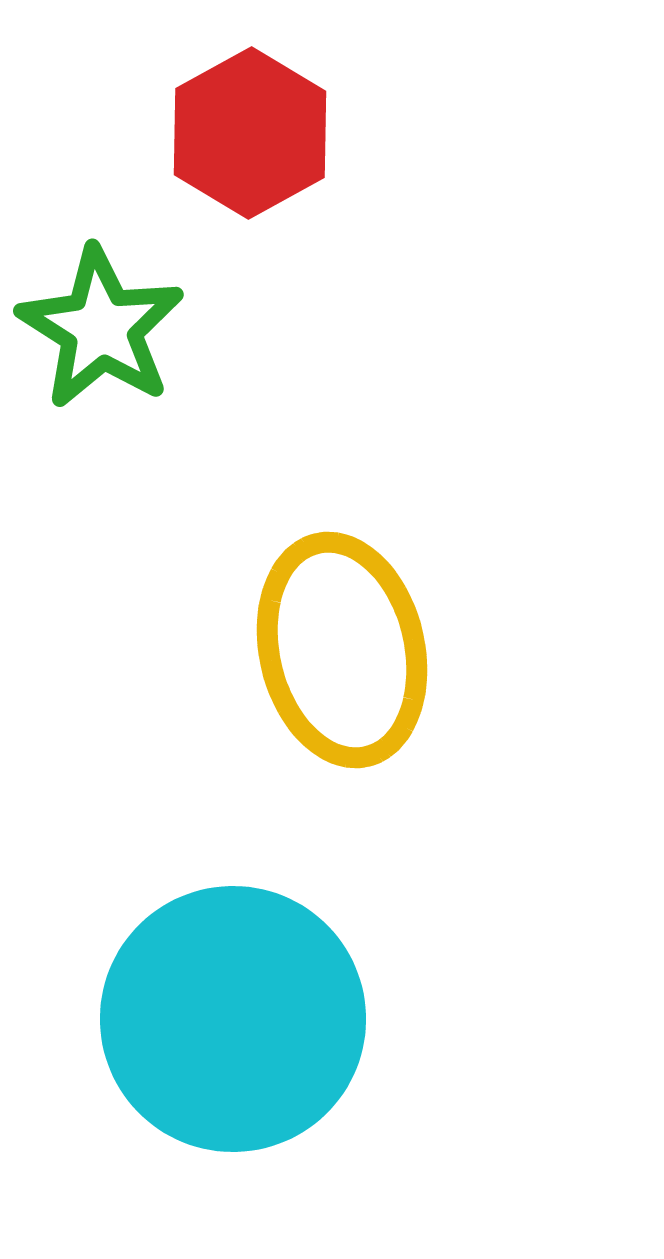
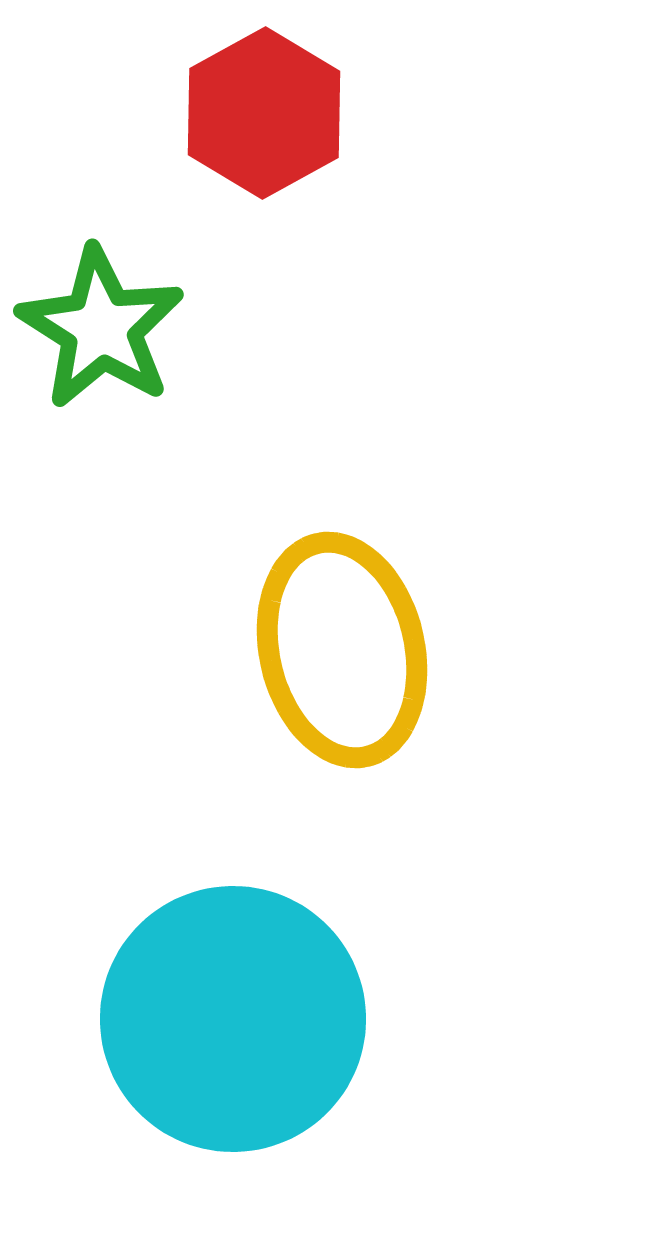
red hexagon: moved 14 px right, 20 px up
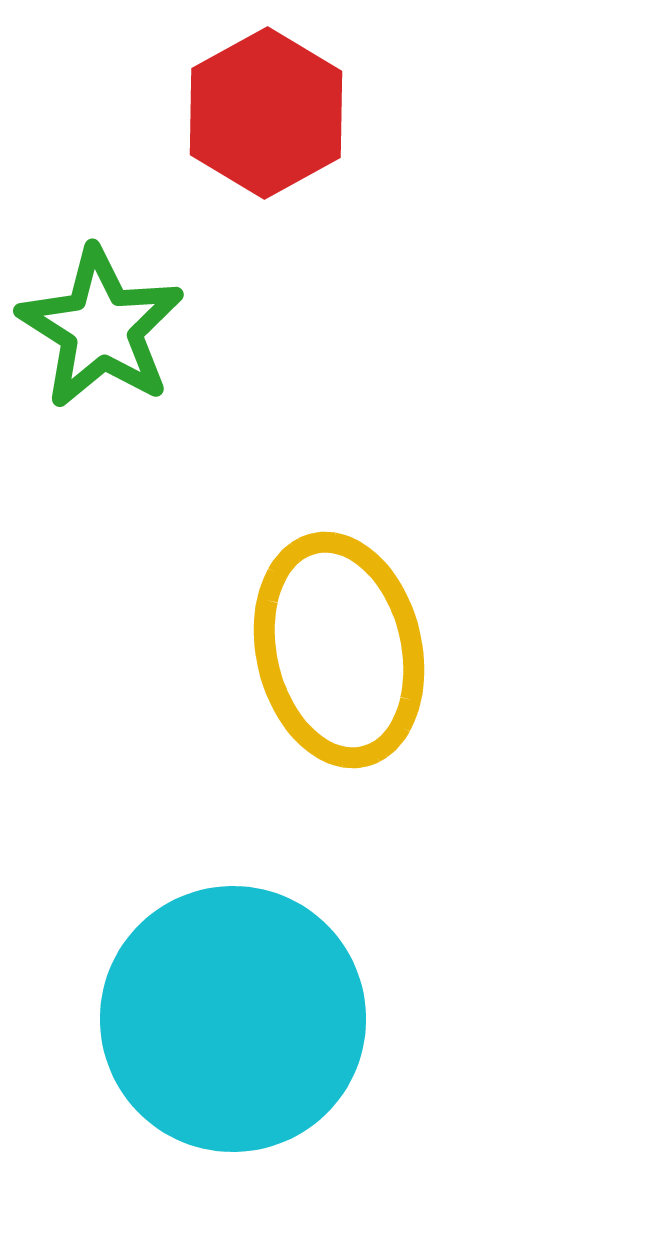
red hexagon: moved 2 px right
yellow ellipse: moved 3 px left
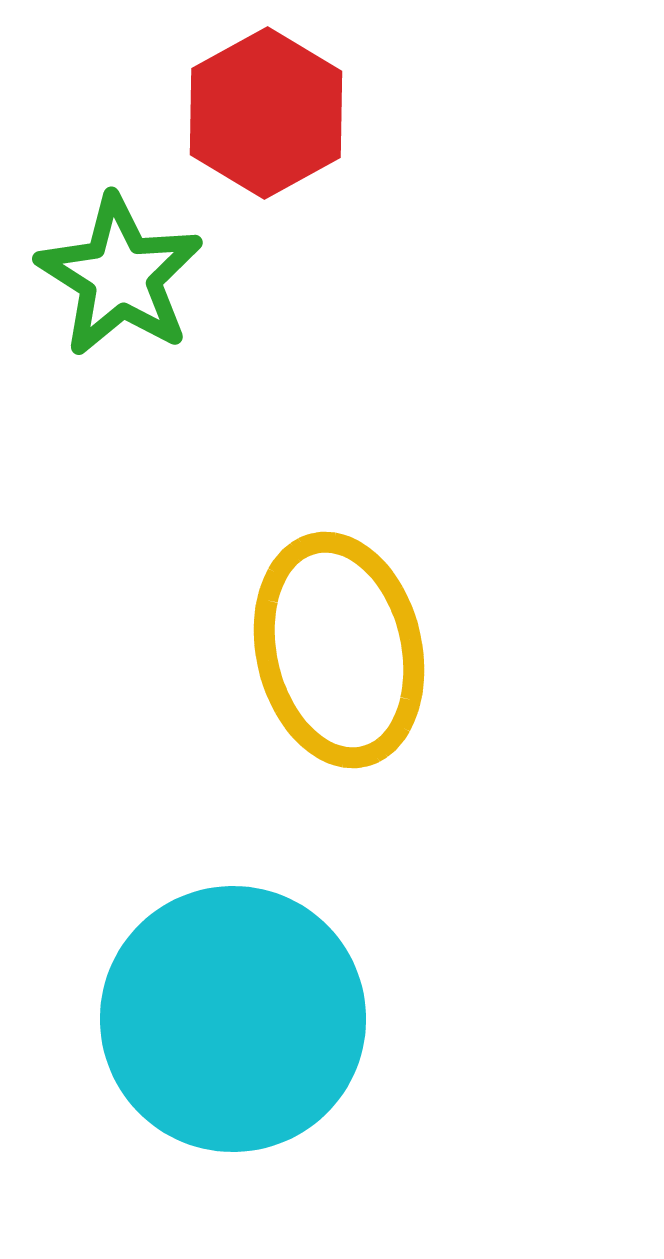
green star: moved 19 px right, 52 px up
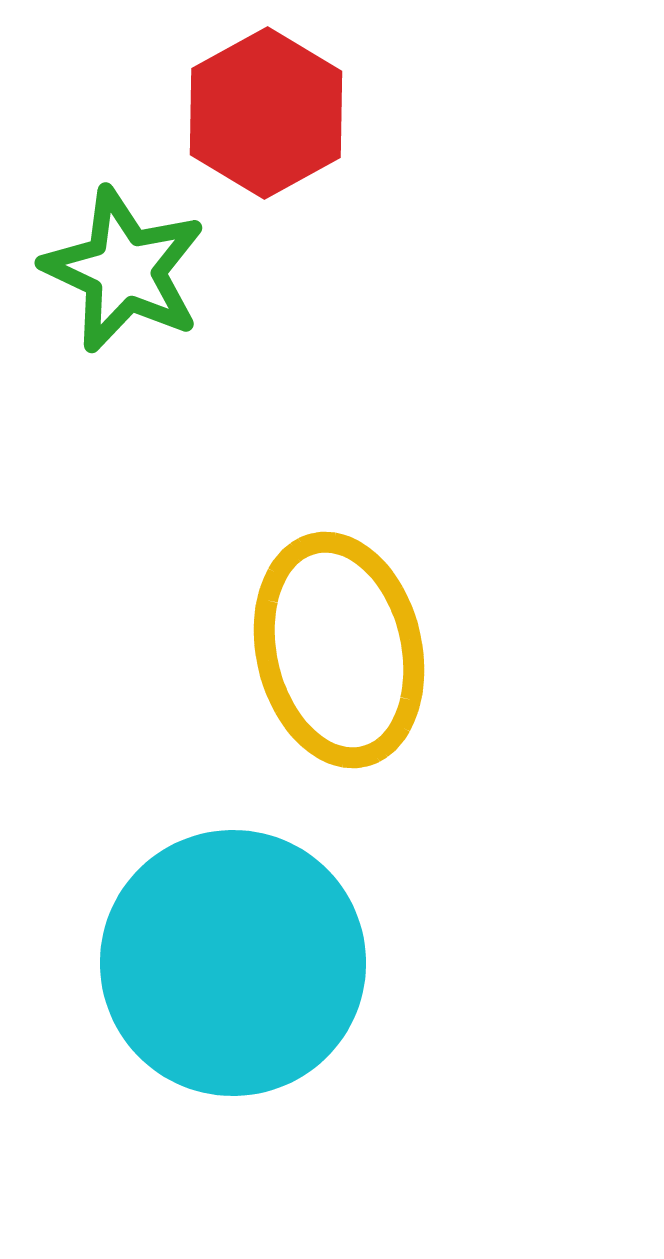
green star: moved 4 px right, 6 px up; rotated 7 degrees counterclockwise
cyan circle: moved 56 px up
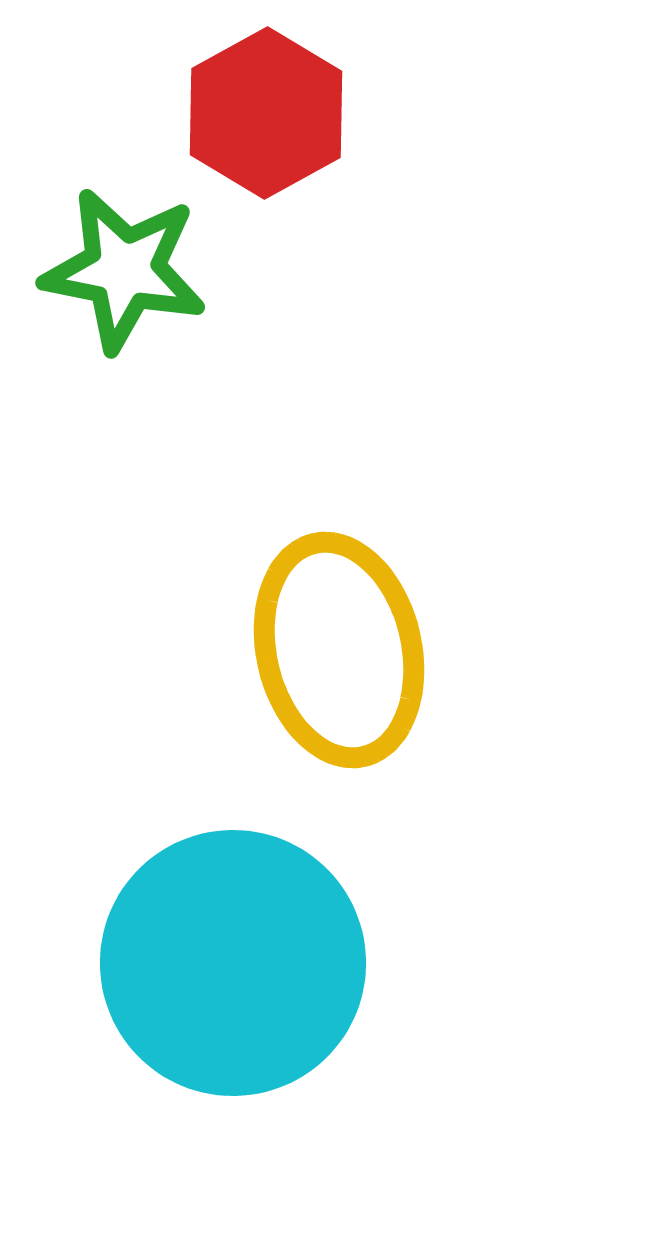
green star: rotated 14 degrees counterclockwise
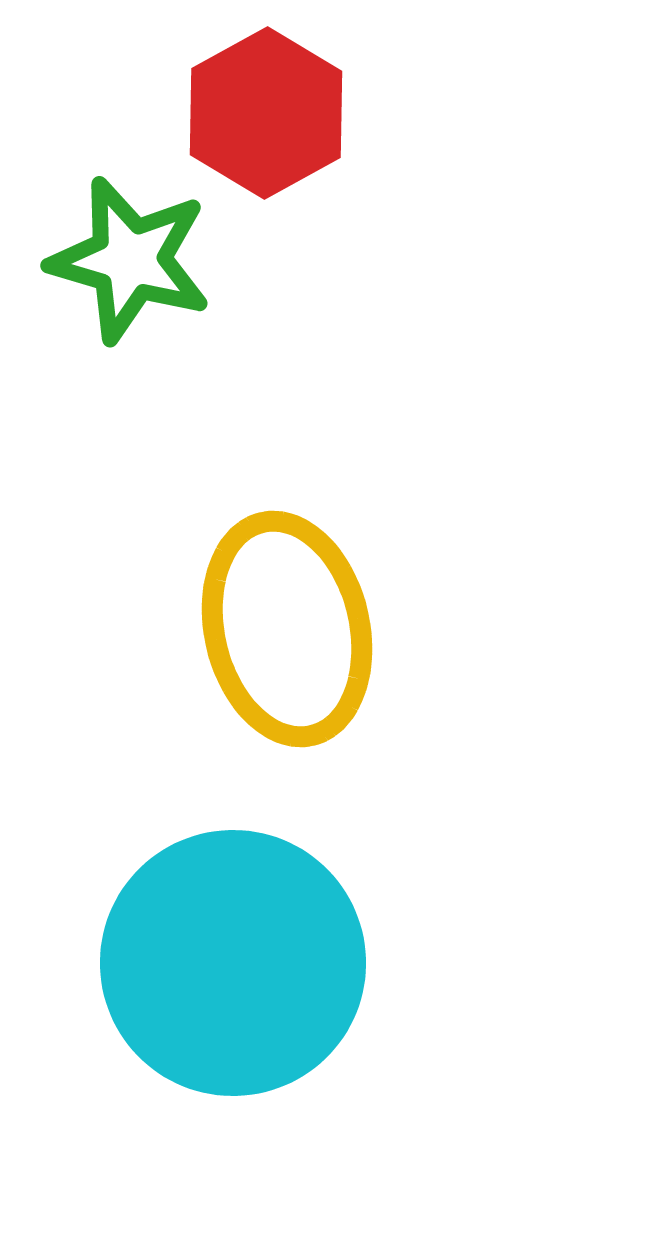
green star: moved 6 px right, 10 px up; rotated 5 degrees clockwise
yellow ellipse: moved 52 px left, 21 px up
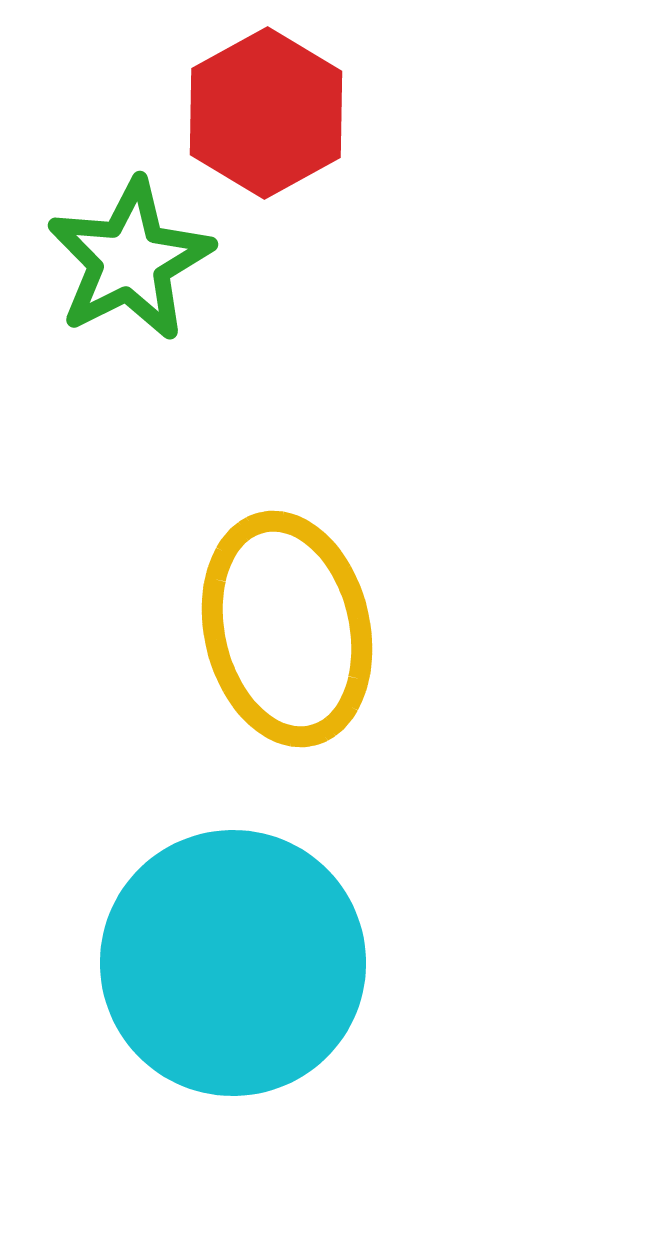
green star: rotated 29 degrees clockwise
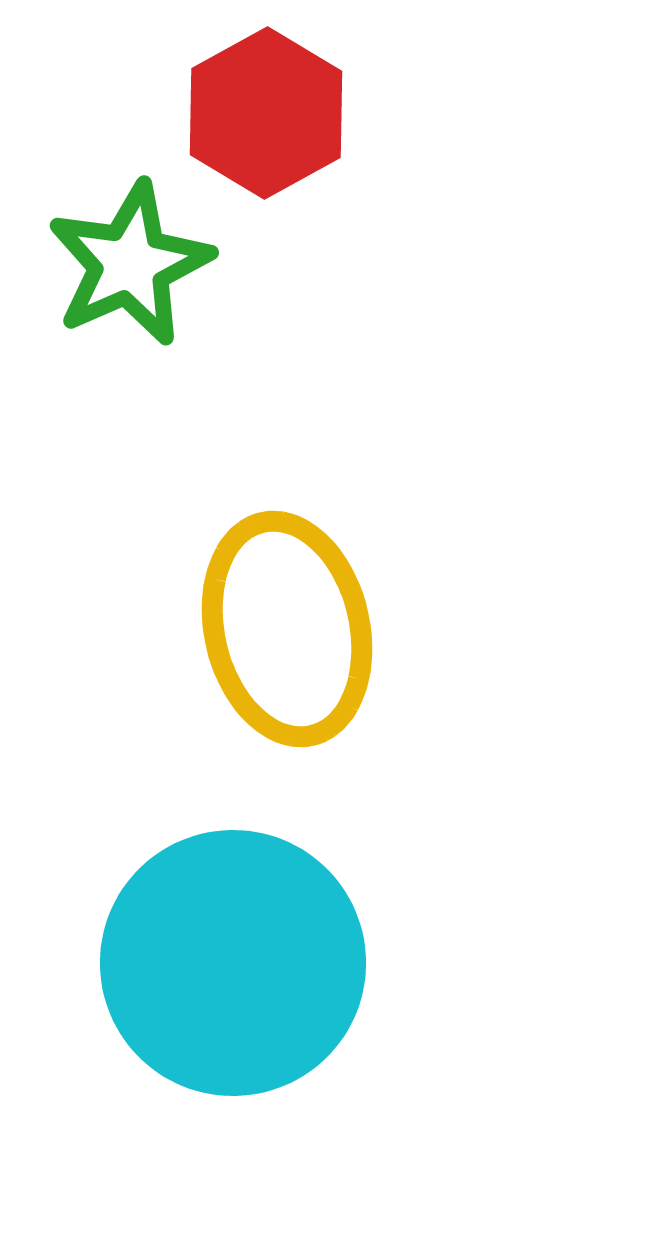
green star: moved 4 px down; rotated 3 degrees clockwise
